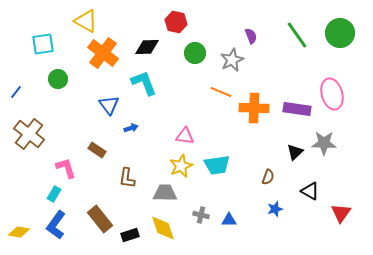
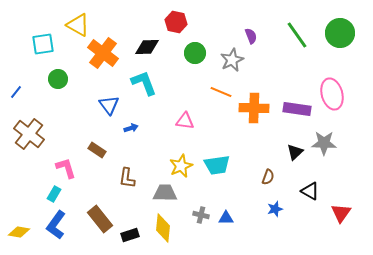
yellow triangle at (86, 21): moved 8 px left, 4 px down
pink triangle at (185, 136): moved 15 px up
blue triangle at (229, 220): moved 3 px left, 2 px up
yellow diamond at (163, 228): rotated 24 degrees clockwise
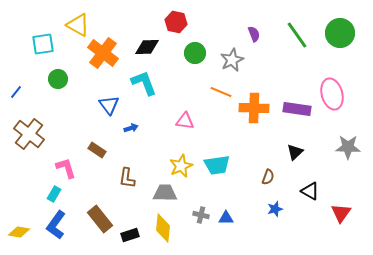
purple semicircle at (251, 36): moved 3 px right, 2 px up
gray star at (324, 143): moved 24 px right, 4 px down
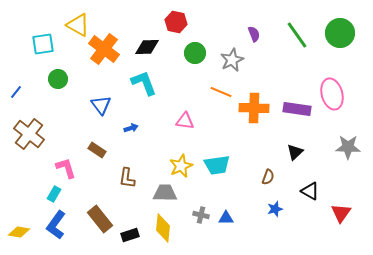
orange cross at (103, 53): moved 1 px right, 4 px up
blue triangle at (109, 105): moved 8 px left
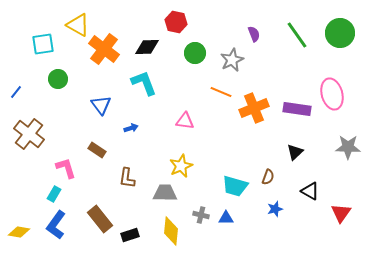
orange cross at (254, 108): rotated 24 degrees counterclockwise
cyan trapezoid at (217, 165): moved 18 px right, 21 px down; rotated 24 degrees clockwise
yellow diamond at (163, 228): moved 8 px right, 3 px down
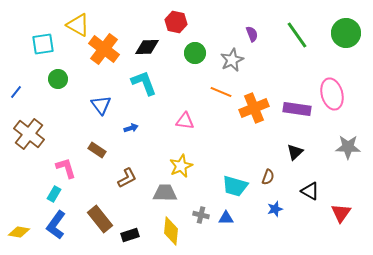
green circle at (340, 33): moved 6 px right
purple semicircle at (254, 34): moved 2 px left
brown L-shape at (127, 178): rotated 125 degrees counterclockwise
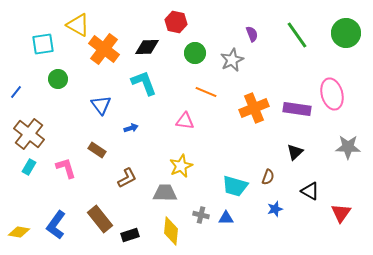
orange line at (221, 92): moved 15 px left
cyan rectangle at (54, 194): moved 25 px left, 27 px up
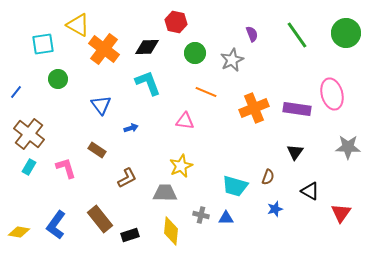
cyan L-shape at (144, 83): moved 4 px right
black triangle at (295, 152): rotated 12 degrees counterclockwise
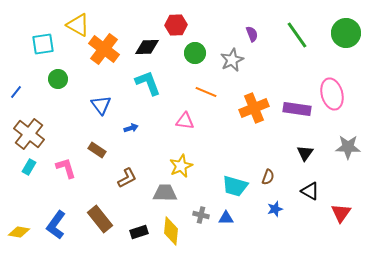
red hexagon at (176, 22): moved 3 px down; rotated 15 degrees counterclockwise
black triangle at (295, 152): moved 10 px right, 1 px down
black rectangle at (130, 235): moved 9 px right, 3 px up
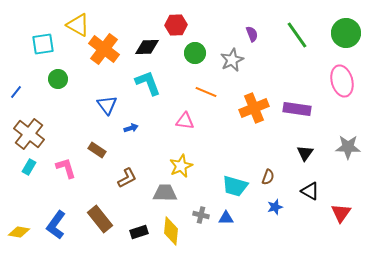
pink ellipse at (332, 94): moved 10 px right, 13 px up
blue triangle at (101, 105): moved 6 px right
blue star at (275, 209): moved 2 px up
